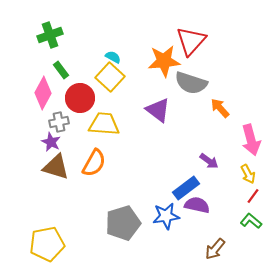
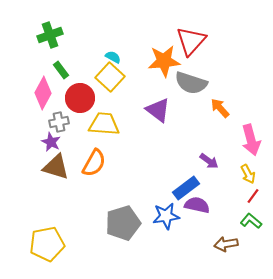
brown arrow: moved 11 px right, 5 px up; rotated 40 degrees clockwise
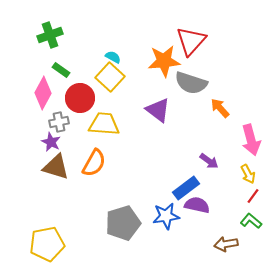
green rectangle: rotated 18 degrees counterclockwise
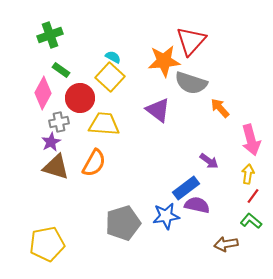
purple star: rotated 18 degrees clockwise
yellow arrow: rotated 144 degrees counterclockwise
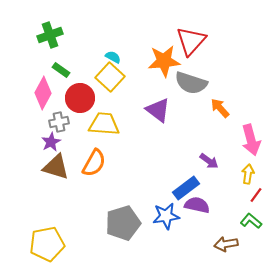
red line: moved 3 px right, 1 px up
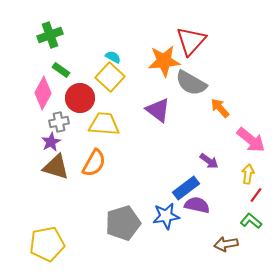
gray semicircle: rotated 12 degrees clockwise
pink arrow: rotated 36 degrees counterclockwise
